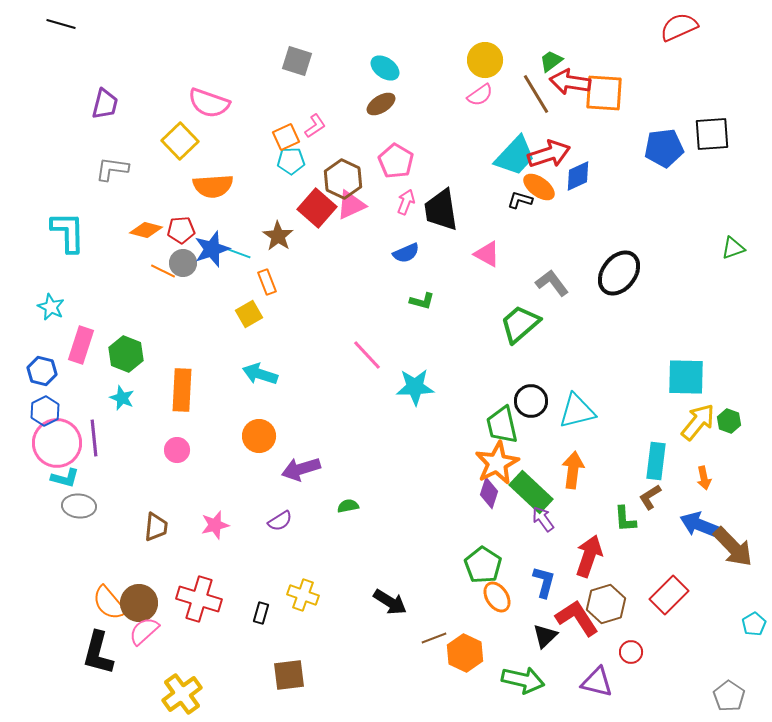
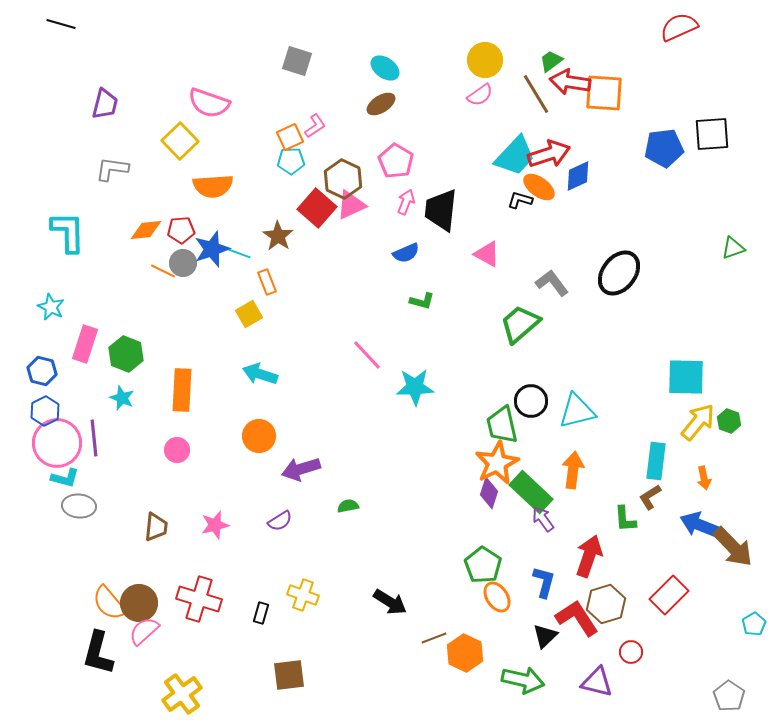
orange square at (286, 137): moved 4 px right
black trapezoid at (441, 210): rotated 15 degrees clockwise
orange diamond at (146, 230): rotated 20 degrees counterclockwise
pink rectangle at (81, 345): moved 4 px right, 1 px up
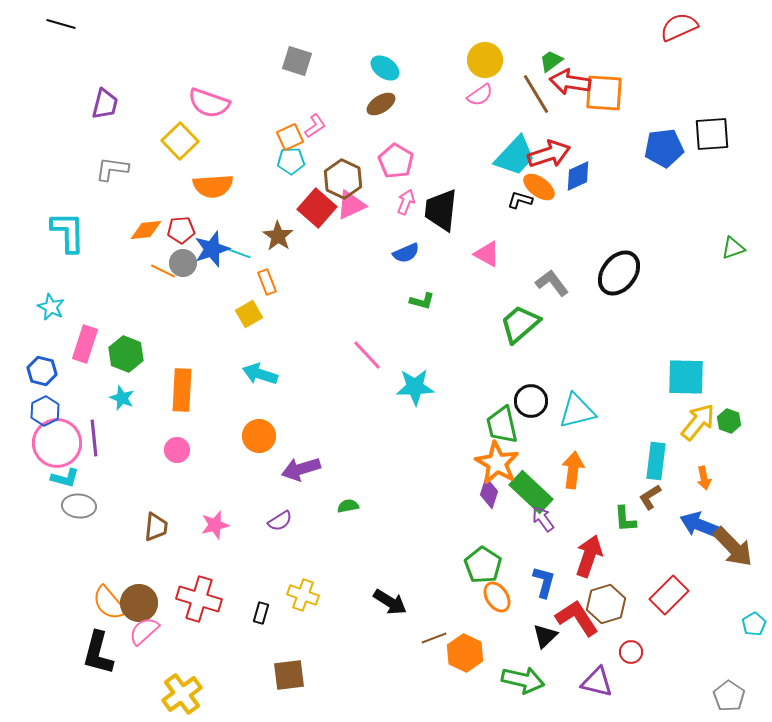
orange star at (497, 463): rotated 15 degrees counterclockwise
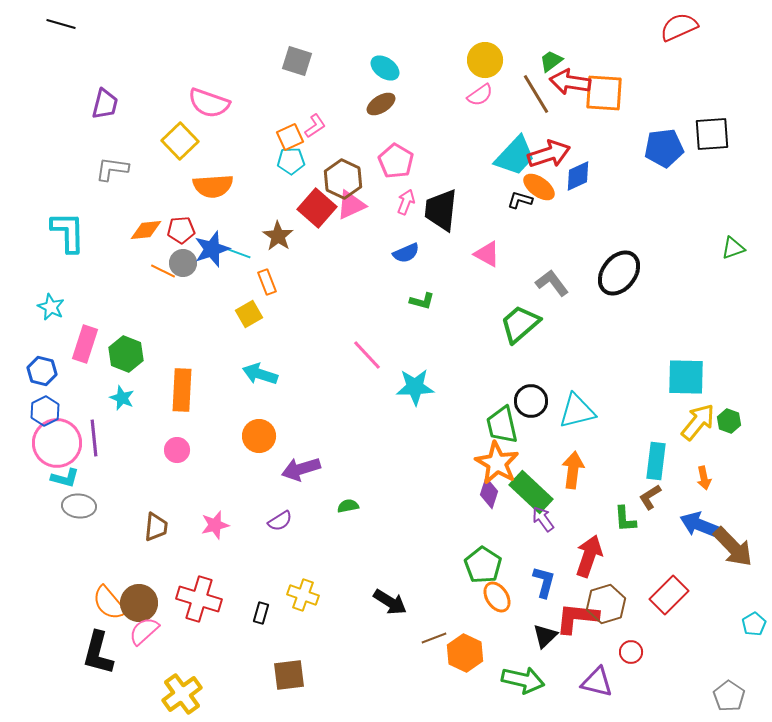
red L-shape at (577, 618): rotated 51 degrees counterclockwise
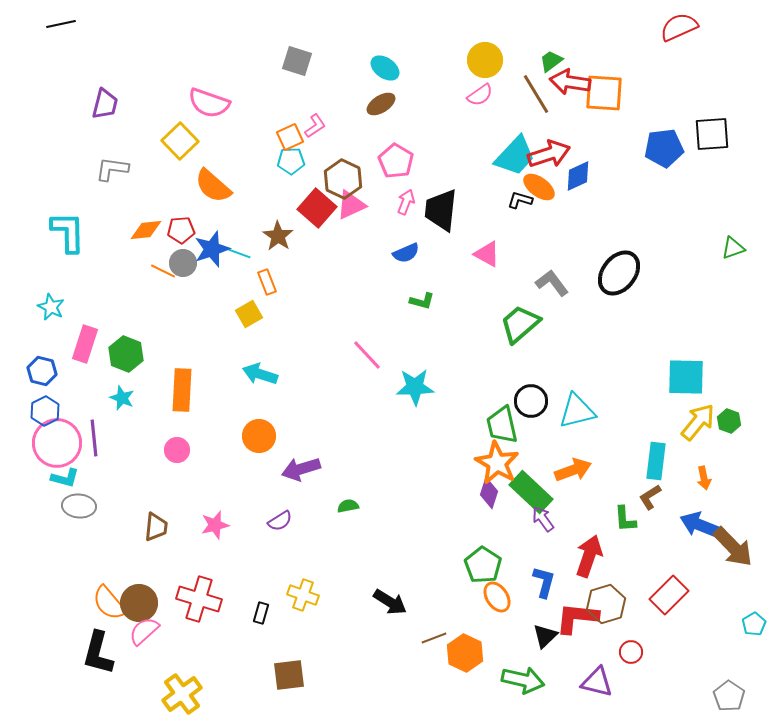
black line at (61, 24): rotated 28 degrees counterclockwise
orange semicircle at (213, 186): rotated 45 degrees clockwise
orange arrow at (573, 470): rotated 63 degrees clockwise
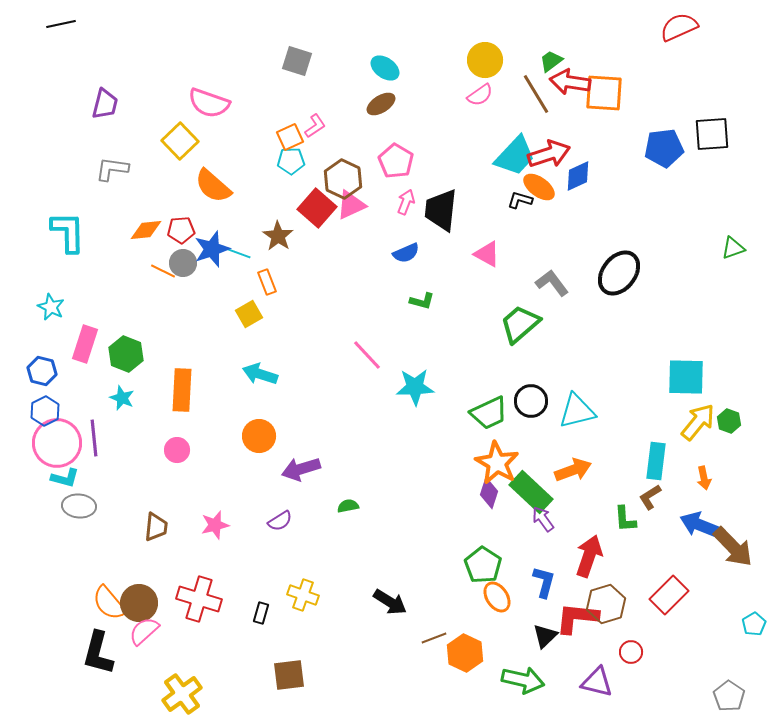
green trapezoid at (502, 425): moved 13 px left, 12 px up; rotated 102 degrees counterclockwise
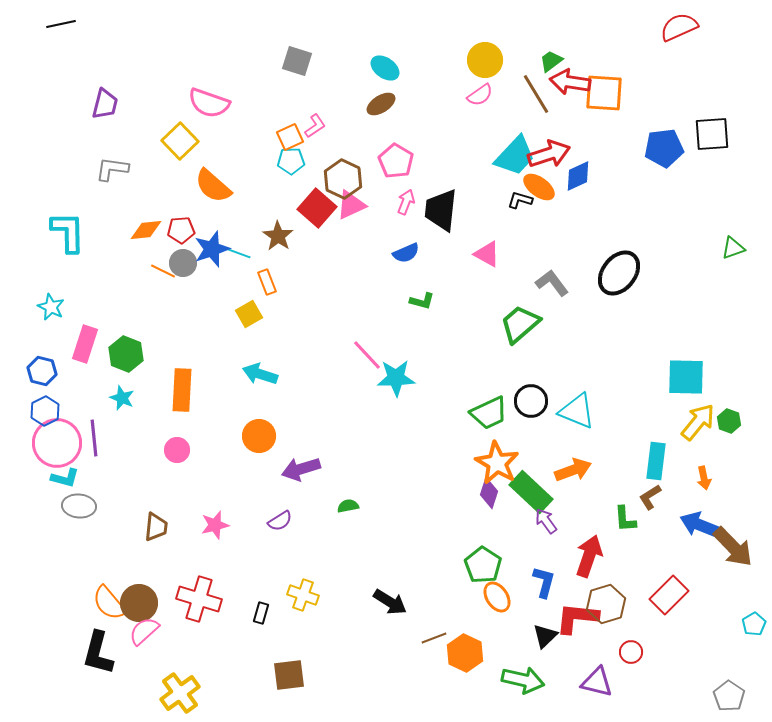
cyan star at (415, 387): moved 19 px left, 9 px up
cyan triangle at (577, 411): rotated 36 degrees clockwise
purple arrow at (543, 519): moved 3 px right, 2 px down
yellow cross at (182, 694): moved 2 px left, 1 px up
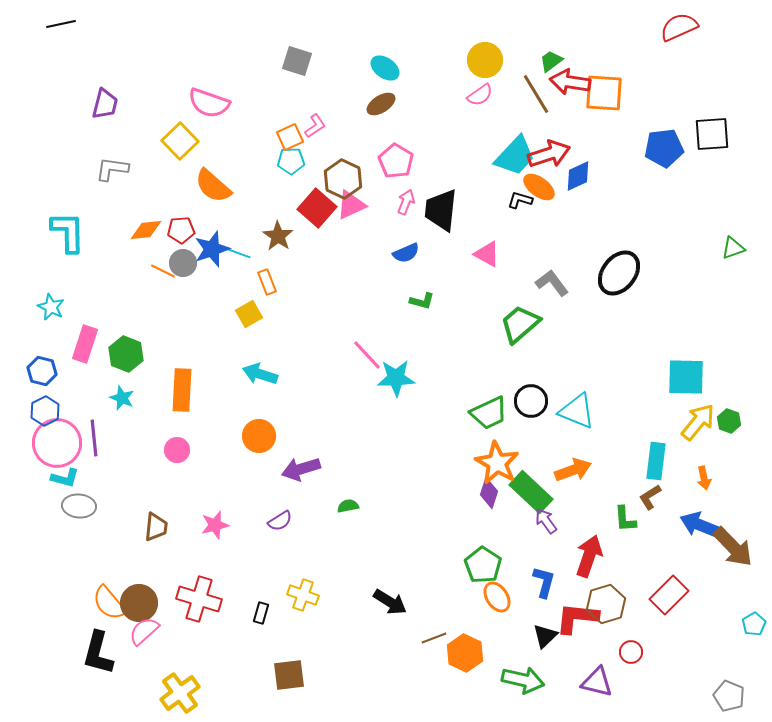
gray pentagon at (729, 696): rotated 12 degrees counterclockwise
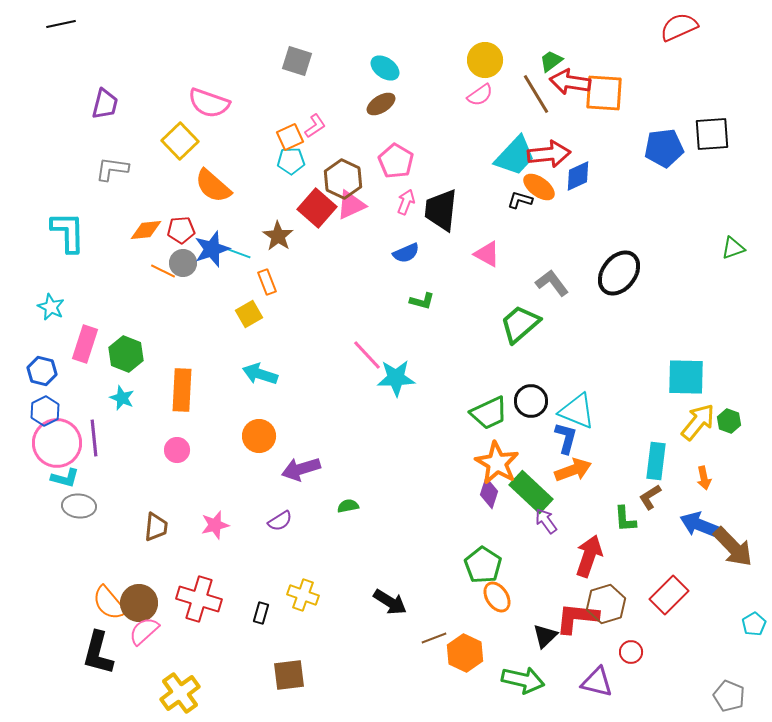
red arrow at (549, 154): rotated 12 degrees clockwise
blue L-shape at (544, 582): moved 22 px right, 144 px up
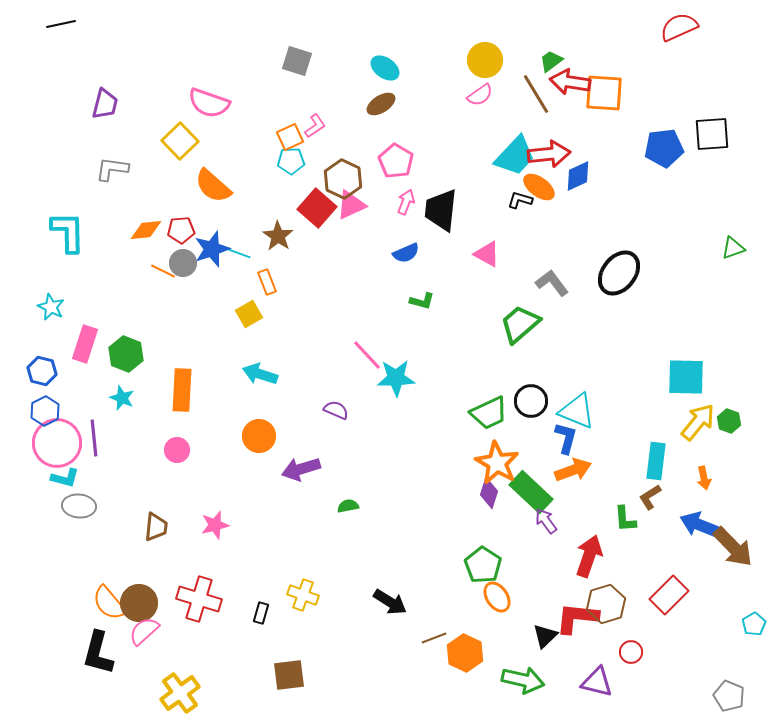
purple semicircle at (280, 521): moved 56 px right, 111 px up; rotated 125 degrees counterclockwise
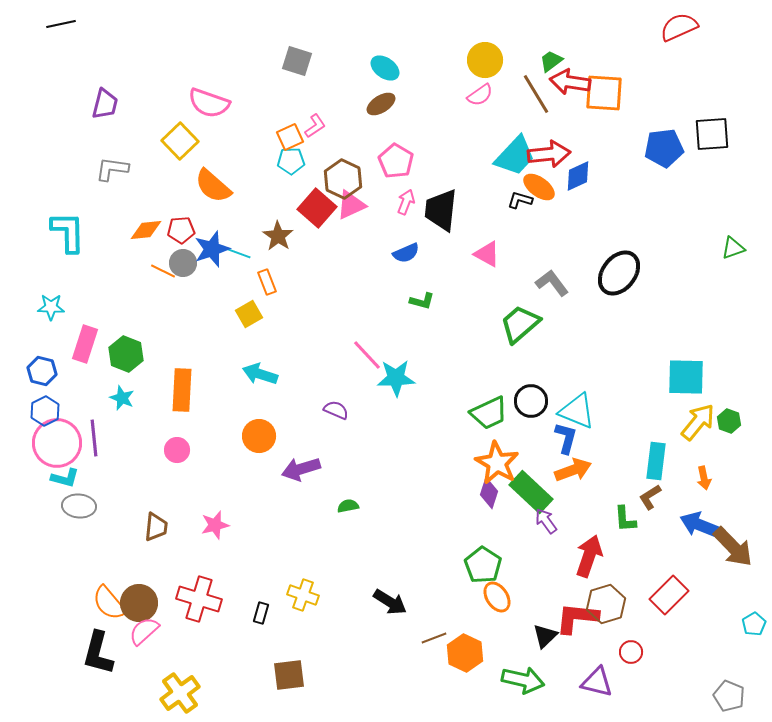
cyan star at (51, 307): rotated 24 degrees counterclockwise
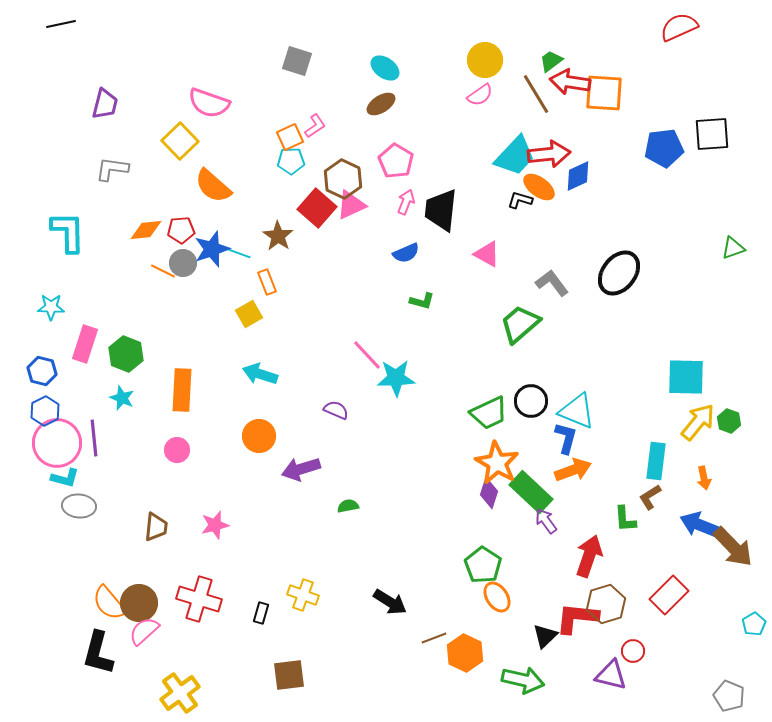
red circle at (631, 652): moved 2 px right, 1 px up
purple triangle at (597, 682): moved 14 px right, 7 px up
